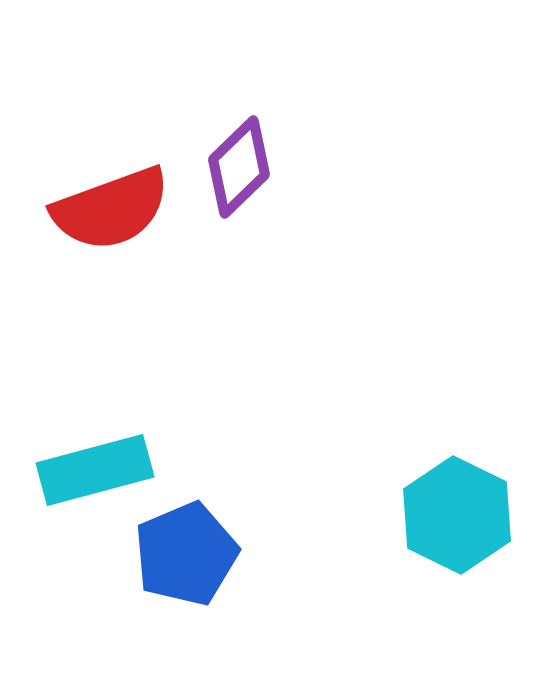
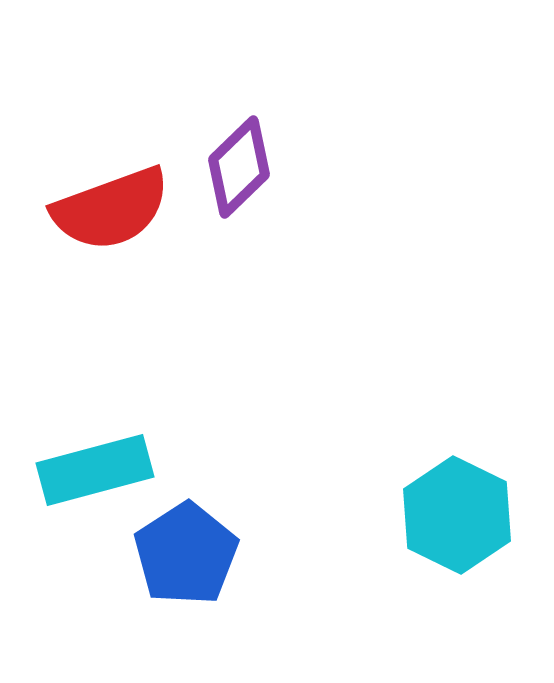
blue pentagon: rotated 10 degrees counterclockwise
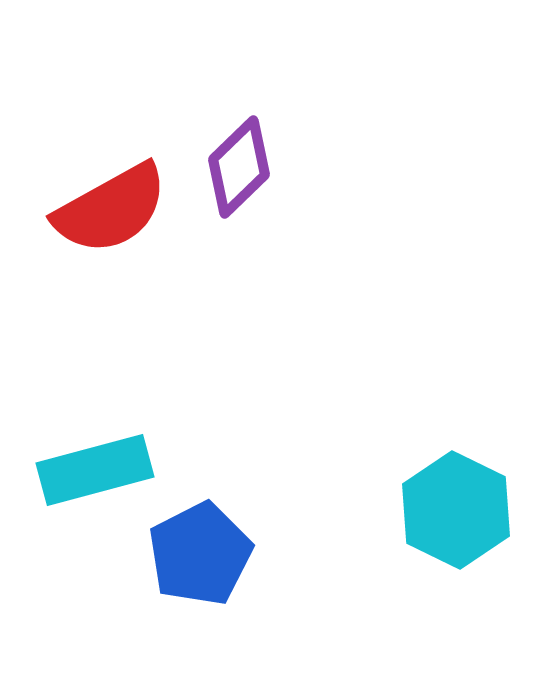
red semicircle: rotated 9 degrees counterclockwise
cyan hexagon: moved 1 px left, 5 px up
blue pentagon: moved 14 px right; rotated 6 degrees clockwise
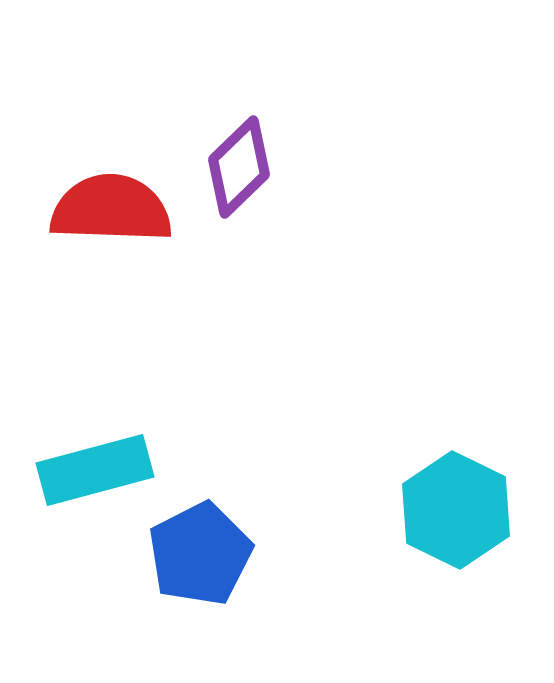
red semicircle: rotated 149 degrees counterclockwise
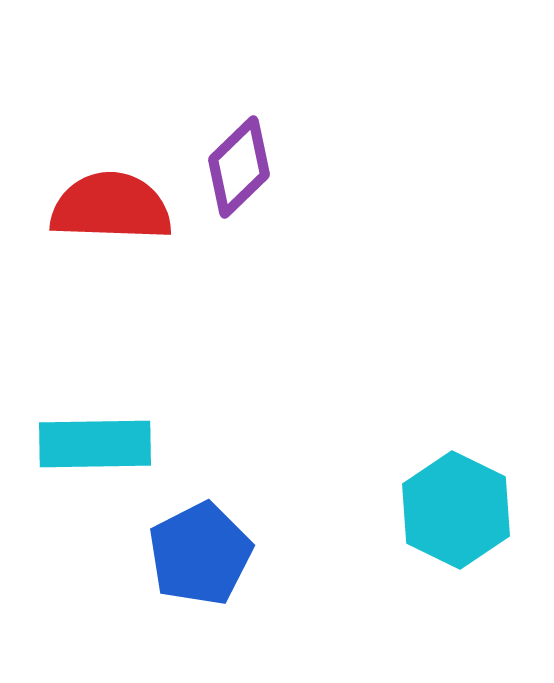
red semicircle: moved 2 px up
cyan rectangle: moved 26 px up; rotated 14 degrees clockwise
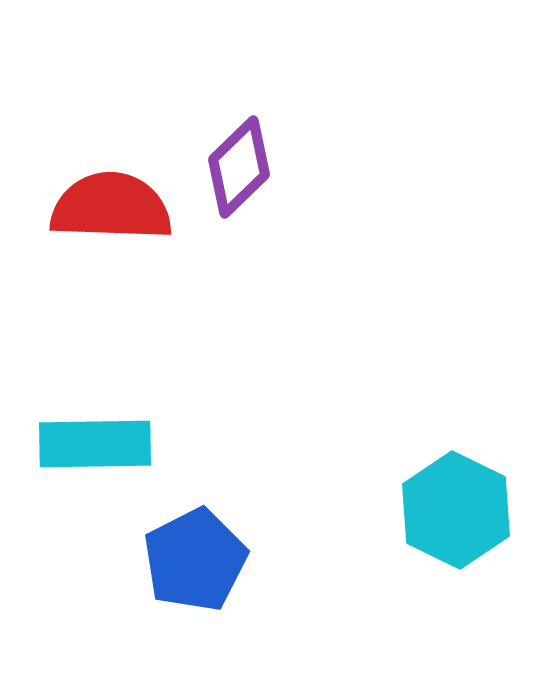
blue pentagon: moved 5 px left, 6 px down
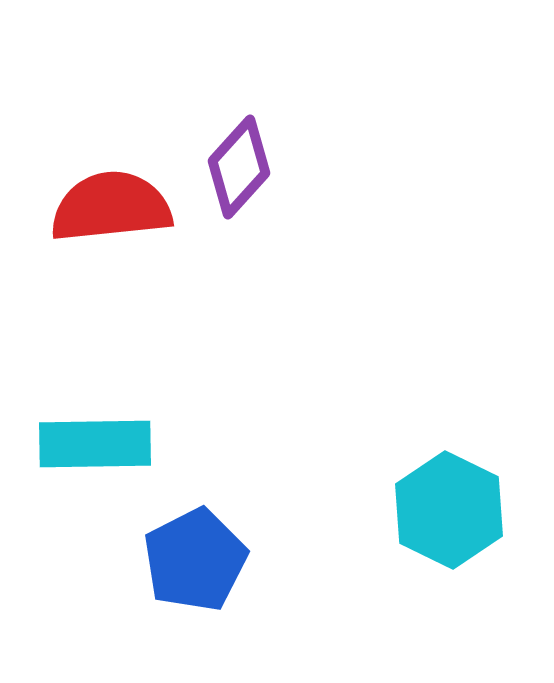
purple diamond: rotated 4 degrees counterclockwise
red semicircle: rotated 8 degrees counterclockwise
cyan hexagon: moved 7 px left
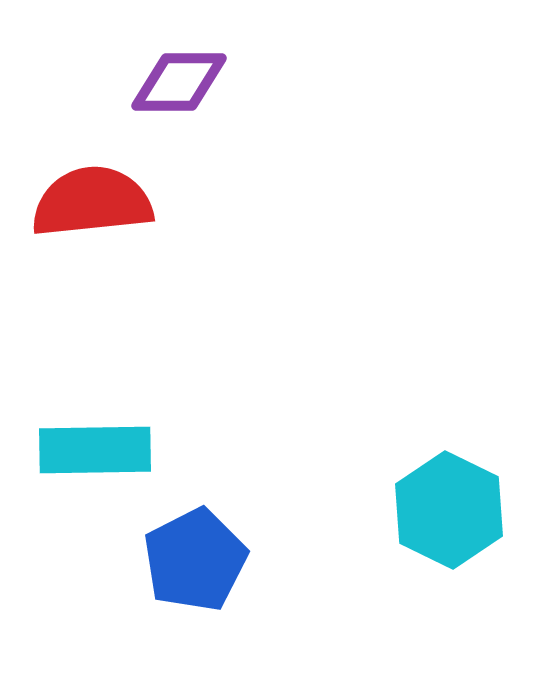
purple diamond: moved 60 px left, 85 px up; rotated 48 degrees clockwise
red semicircle: moved 19 px left, 5 px up
cyan rectangle: moved 6 px down
